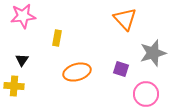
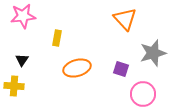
orange ellipse: moved 4 px up
pink circle: moved 3 px left
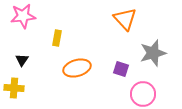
yellow cross: moved 2 px down
